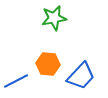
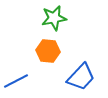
orange hexagon: moved 13 px up
blue trapezoid: moved 1 px down
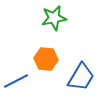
orange hexagon: moved 2 px left, 8 px down
blue trapezoid: rotated 12 degrees counterclockwise
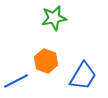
orange hexagon: moved 2 px down; rotated 15 degrees clockwise
blue trapezoid: moved 2 px right, 1 px up
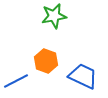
green star: moved 2 px up
blue trapezoid: rotated 96 degrees counterclockwise
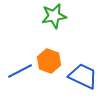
orange hexagon: moved 3 px right
blue line: moved 4 px right, 10 px up
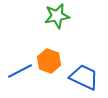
green star: moved 3 px right
blue trapezoid: moved 1 px right, 1 px down
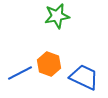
orange hexagon: moved 3 px down
blue line: moved 2 px down
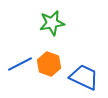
green star: moved 5 px left, 7 px down
blue line: moved 9 px up
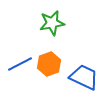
orange hexagon: rotated 20 degrees clockwise
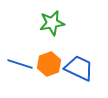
blue line: rotated 45 degrees clockwise
blue trapezoid: moved 5 px left, 9 px up
